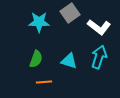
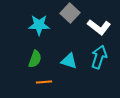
gray square: rotated 12 degrees counterclockwise
cyan star: moved 3 px down
green semicircle: moved 1 px left
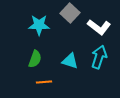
cyan triangle: moved 1 px right
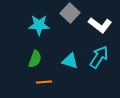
white L-shape: moved 1 px right, 2 px up
cyan arrow: rotated 15 degrees clockwise
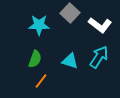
orange line: moved 3 px left, 1 px up; rotated 49 degrees counterclockwise
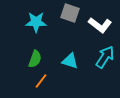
gray square: rotated 24 degrees counterclockwise
cyan star: moved 3 px left, 3 px up
cyan arrow: moved 6 px right
